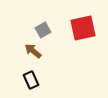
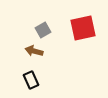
brown arrow: moved 1 px right; rotated 24 degrees counterclockwise
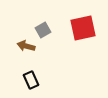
brown arrow: moved 8 px left, 5 px up
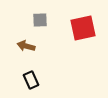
gray square: moved 3 px left, 10 px up; rotated 28 degrees clockwise
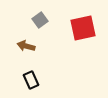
gray square: rotated 35 degrees counterclockwise
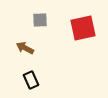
gray square: rotated 35 degrees clockwise
brown arrow: moved 1 px left, 2 px down; rotated 12 degrees clockwise
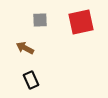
red square: moved 2 px left, 6 px up
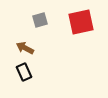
gray square: rotated 14 degrees counterclockwise
black rectangle: moved 7 px left, 8 px up
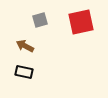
brown arrow: moved 2 px up
black rectangle: rotated 54 degrees counterclockwise
